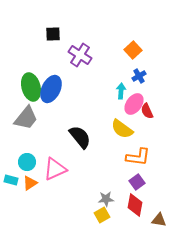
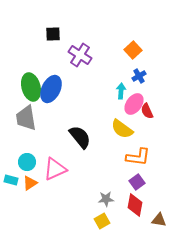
gray trapezoid: rotated 132 degrees clockwise
yellow square: moved 6 px down
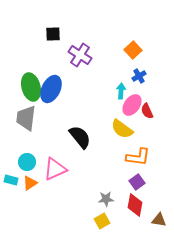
pink ellipse: moved 2 px left, 1 px down
gray trapezoid: rotated 16 degrees clockwise
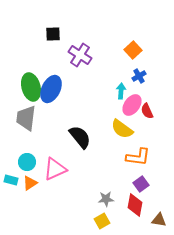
purple square: moved 4 px right, 2 px down
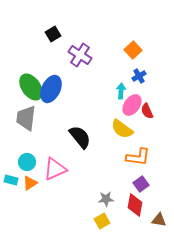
black square: rotated 28 degrees counterclockwise
green ellipse: rotated 20 degrees counterclockwise
